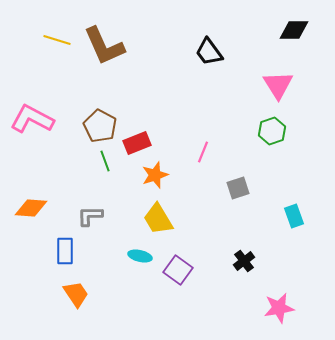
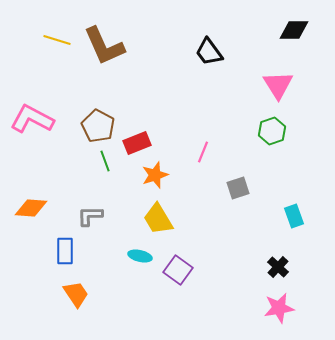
brown pentagon: moved 2 px left
black cross: moved 34 px right, 6 px down; rotated 10 degrees counterclockwise
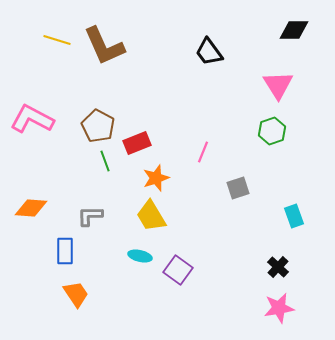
orange star: moved 1 px right, 3 px down
yellow trapezoid: moved 7 px left, 3 px up
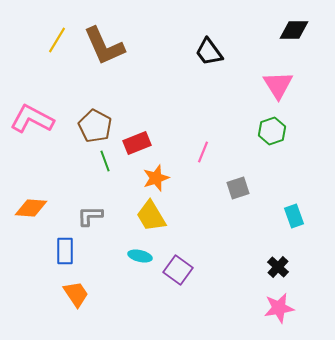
yellow line: rotated 76 degrees counterclockwise
brown pentagon: moved 3 px left
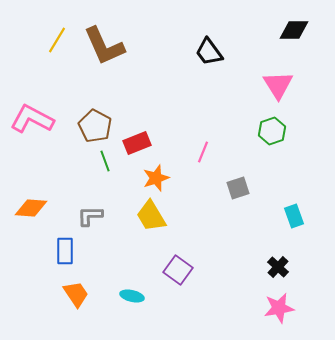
cyan ellipse: moved 8 px left, 40 px down
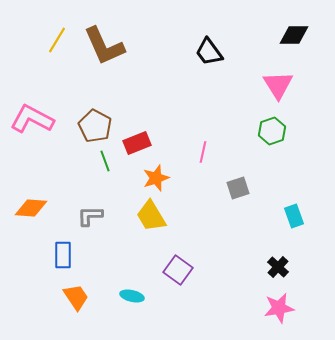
black diamond: moved 5 px down
pink line: rotated 10 degrees counterclockwise
blue rectangle: moved 2 px left, 4 px down
orange trapezoid: moved 3 px down
